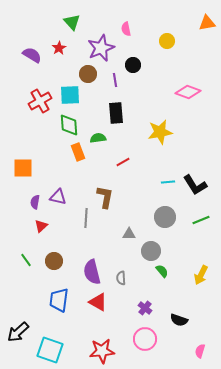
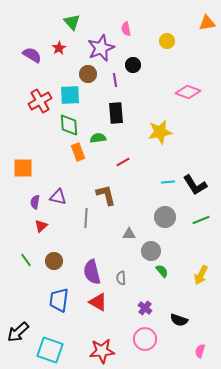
brown L-shape at (105, 197): moved 1 px right, 2 px up; rotated 25 degrees counterclockwise
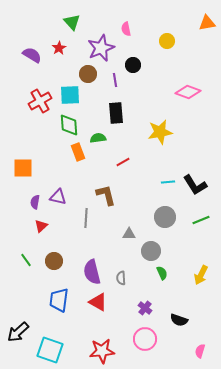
green semicircle at (162, 271): moved 2 px down; rotated 16 degrees clockwise
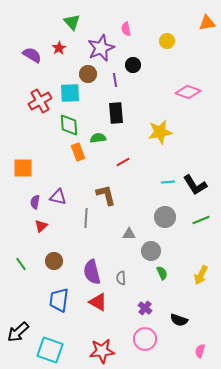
cyan square at (70, 95): moved 2 px up
green line at (26, 260): moved 5 px left, 4 px down
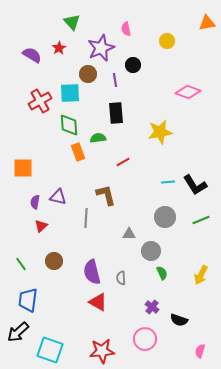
blue trapezoid at (59, 300): moved 31 px left
purple cross at (145, 308): moved 7 px right, 1 px up
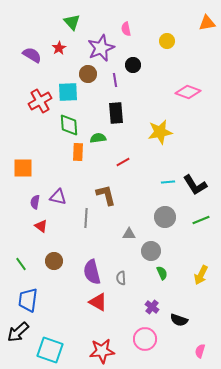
cyan square at (70, 93): moved 2 px left, 1 px up
orange rectangle at (78, 152): rotated 24 degrees clockwise
red triangle at (41, 226): rotated 40 degrees counterclockwise
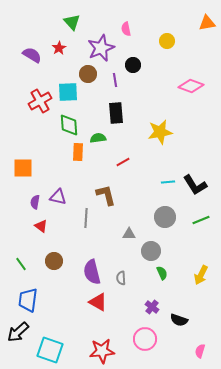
pink diamond at (188, 92): moved 3 px right, 6 px up
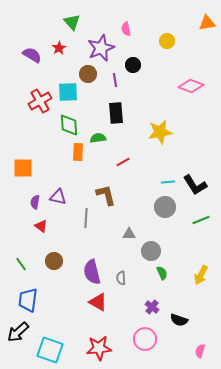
gray circle at (165, 217): moved 10 px up
red star at (102, 351): moved 3 px left, 3 px up
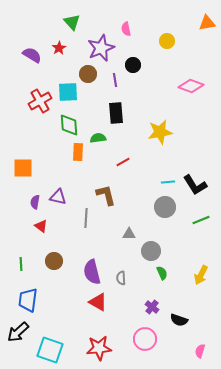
green line at (21, 264): rotated 32 degrees clockwise
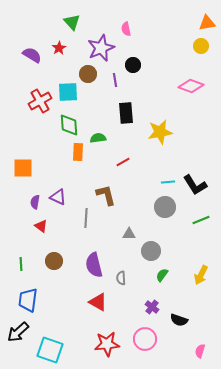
yellow circle at (167, 41): moved 34 px right, 5 px down
black rectangle at (116, 113): moved 10 px right
purple triangle at (58, 197): rotated 12 degrees clockwise
purple semicircle at (92, 272): moved 2 px right, 7 px up
green semicircle at (162, 273): moved 2 px down; rotated 120 degrees counterclockwise
red star at (99, 348): moved 8 px right, 4 px up
